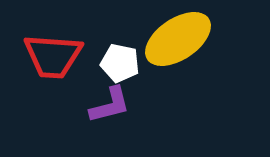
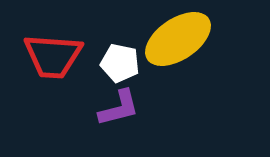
purple L-shape: moved 9 px right, 3 px down
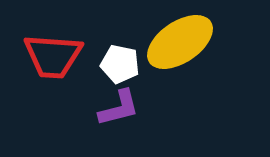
yellow ellipse: moved 2 px right, 3 px down
white pentagon: moved 1 px down
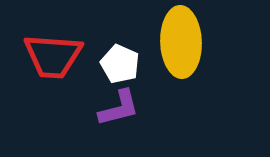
yellow ellipse: moved 1 px right; rotated 58 degrees counterclockwise
white pentagon: rotated 12 degrees clockwise
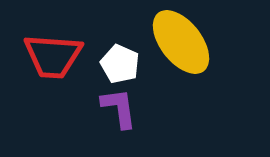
yellow ellipse: rotated 36 degrees counterclockwise
purple L-shape: rotated 84 degrees counterclockwise
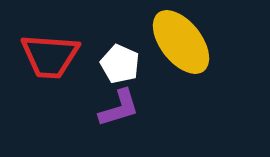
red trapezoid: moved 3 px left
purple L-shape: rotated 81 degrees clockwise
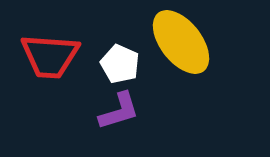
purple L-shape: moved 3 px down
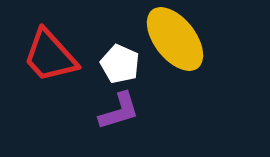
yellow ellipse: moved 6 px left, 3 px up
red trapezoid: rotated 44 degrees clockwise
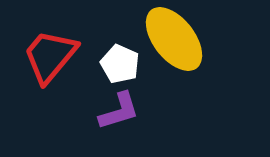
yellow ellipse: moved 1 px left
red trapezoid: rotated 82 degrees clockwise
